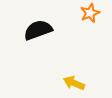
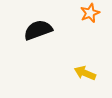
yellow arrow: moved 11 px right, 10 px up
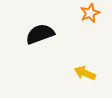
black semicircle: moved 2 px right, 4 px down
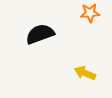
orange star: rotated 18 degrees clockwise
